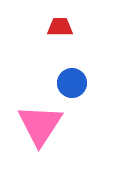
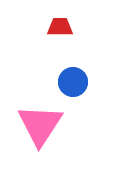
blue circle: moved 1 px right, 1 px up
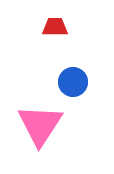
red trapezoid: moved 5 px left
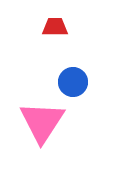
pink triangle: moved 2 px right, 3 px up
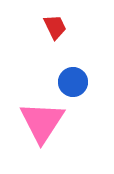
red trapezoid: rotated 64 degrees clockwise
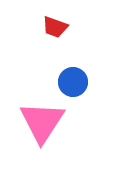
red trapezoid: rotated 136 degrees clockwise
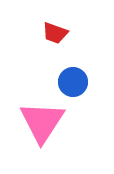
red trapezoid: moved 6 px down
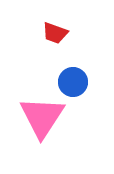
pink triangle: moved 5 px up
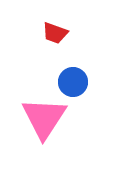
pink triangle: moved 2 px right, 1 px down
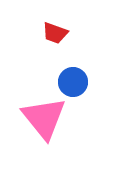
pink triangle: rotated 12 degrees counterclockwise
